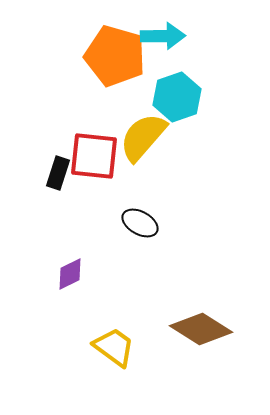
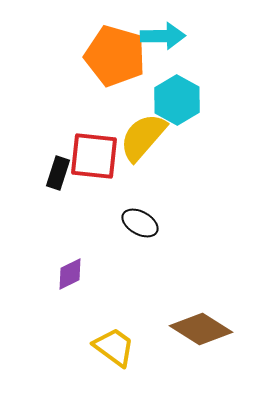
cyan hexagon: moved 3 px down; rotated 12 degrees counterclockwise
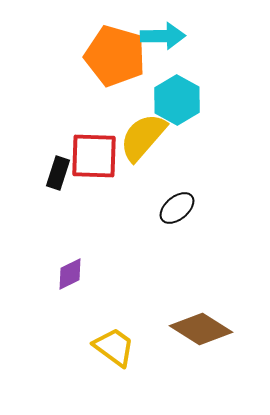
red square: rotated 4 degrees counterclockwise
black ellipse: moved 37 px right, 15 px up; rotated 69 degrees counterclockwise
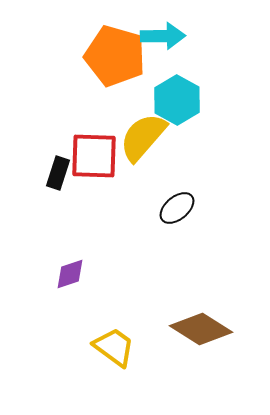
purple diamond: rotated 8 degrees clockwise
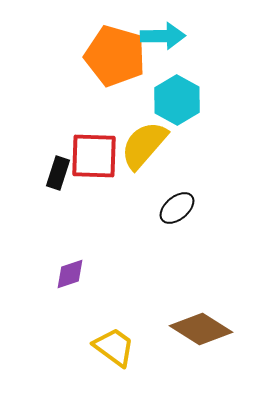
yellow semicircle: moved 1 px right, 8 px down
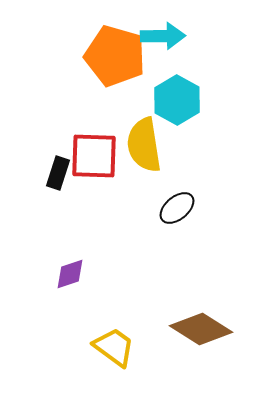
yellow semicircle: rotated 50 degrees counterclockwise
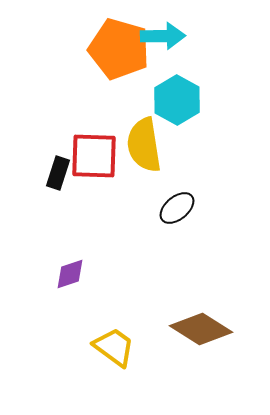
orange pentagon: moved 4 px right, 7 px up
